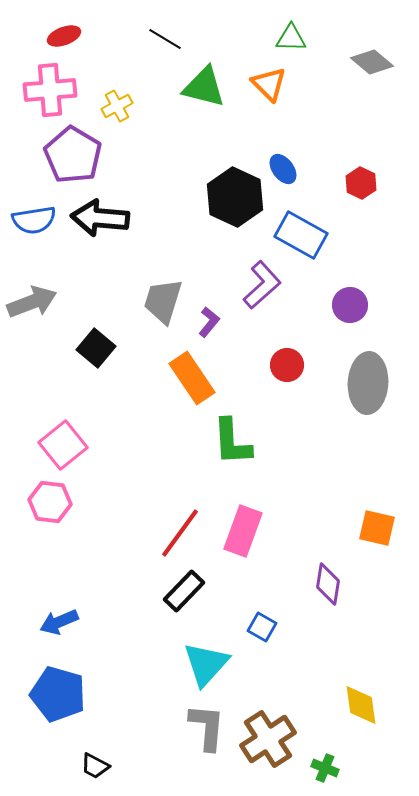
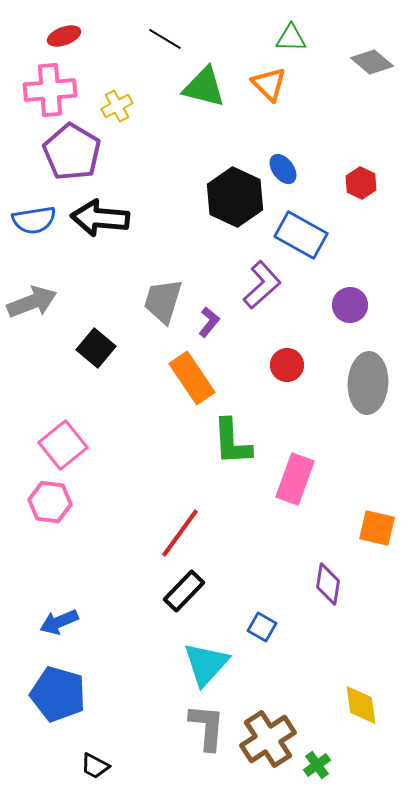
purple pentagon at (73, 155): moved 1 px left, 3 px up
pink rectangle at (243, 531): moved 52 px right, 52 px up
green cross at (325, 768): moved 8 px left, 3 px up; rotated 32 degrees clockwise
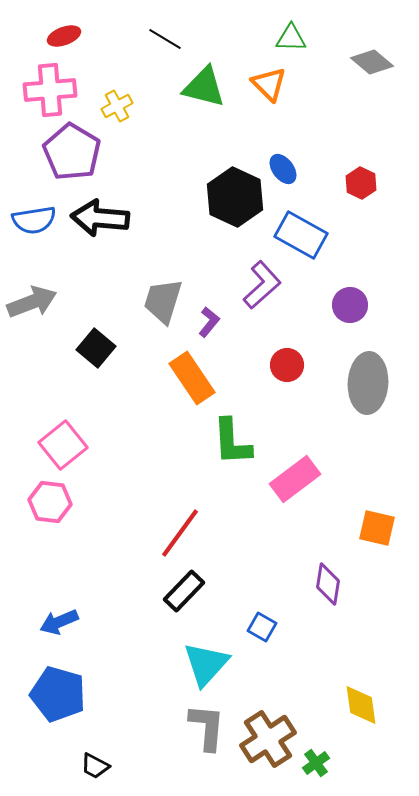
pink rectangle at (295, 479): rotated 33 degrees clockwise
green cross at (317, 765): moved 1 px left, 2 px up
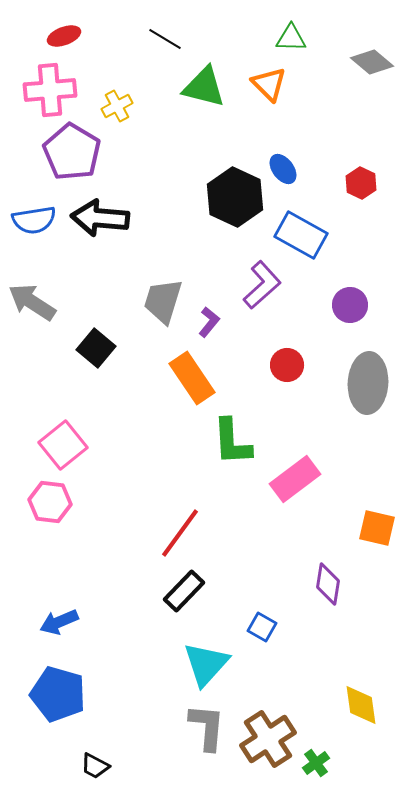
gray arrow at (32, 302): rotated 126 degrees counterclockwise
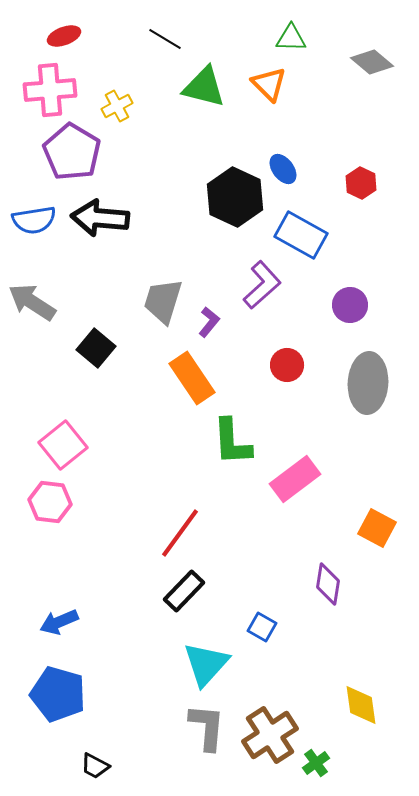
orange square at (377, 528): rotated 15 degrees clockwise
brown cross at (268, 739): moved 2 px right, 4 px up
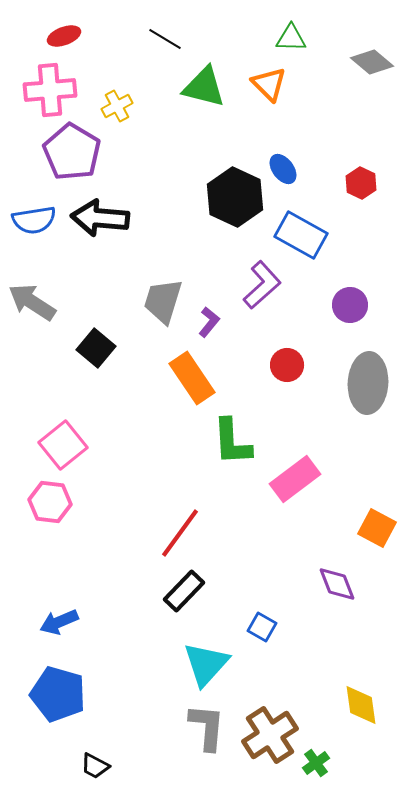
purple diamond at (328, 584): moved 9 px right; rotated 30 degrees counterclockwise
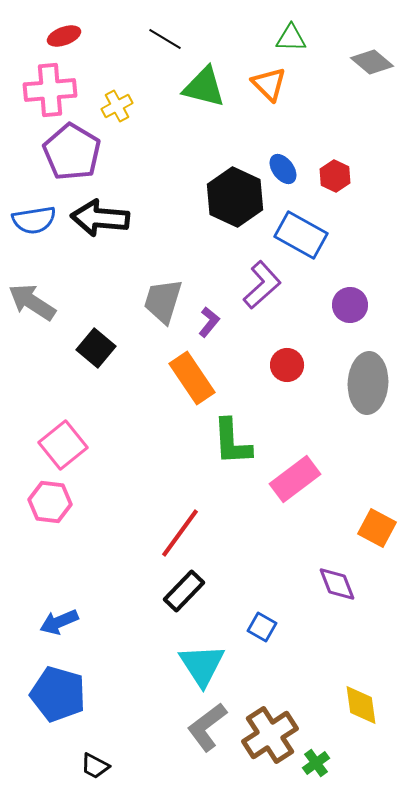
red hexagon at (361, 183): moved 26 px left, 7 px up
cyan triangle at (206, 664): moved 4 px left, 1 px down; rotated 15 degrees counterclockwise
gray L-shape at (207, 727): rotated 132 degrees counterclockwise
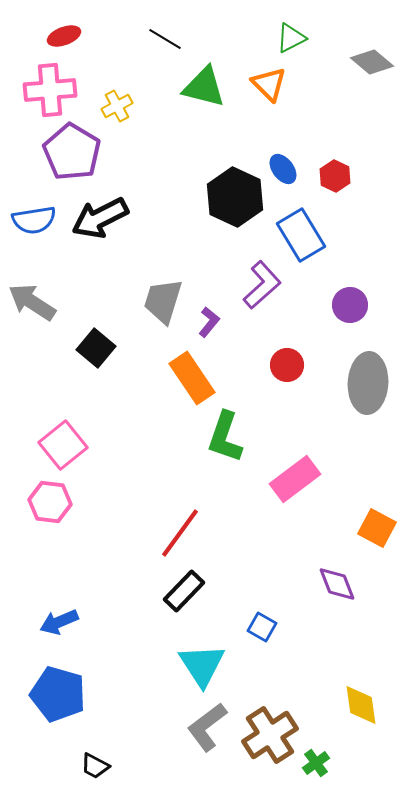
green triangle at (291, 38): rotated 28 degrees counterclockwise
black arrow at (100, 218): rotated 32 degrees counterclockwise
blue rectangle at (301, 235): rotated 30 degrees clockwise
green L-shape at (232, 442): moved 7 px left, 5 px up; rotated 22 degrees clockwise
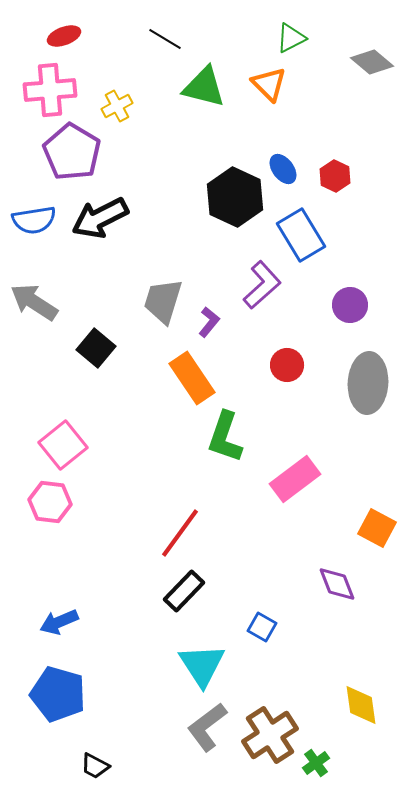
gray arrow at (32, 302): moved 2 px right
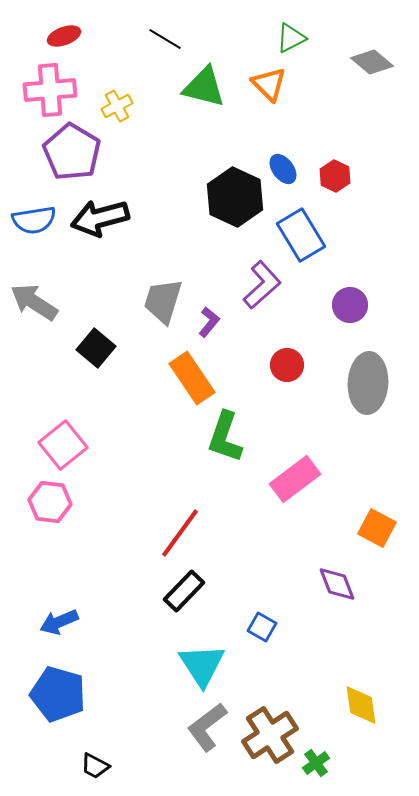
black arrow at (100, 218): rotated 12 degrees clockwise
